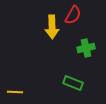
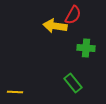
yellow arrow: moved 3 px right, 1 px up; rotated 100 degrees clockwise
green cross: rotated 18 degrees clockwise
green rectangle: rotated 30 degrees clockwise
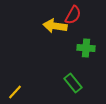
yellow line: rotated 49 degrees counterclockwise
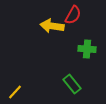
yellow arrow: moved 3 px left
green cross: moved 1 px right, 1 px down
green rectangle: moved 1 px left, 1 px down
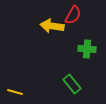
yellow line: rotated 63 degrees clockwise
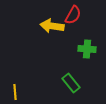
green rectangle: moved 1 px left, 1 px up
yellow line: rotated 70 degrees clockwise
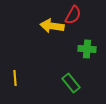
yellow line: moved 14 px up
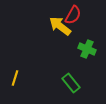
yellow arrow: moved 8 px right; rotated 30 degrees clockwise
green cross: rotated 18 degrees clockwise
yellow line: rotated 21 degrees clockwise
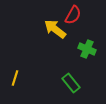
yellow arrow: moved 5 px left, 3 px down
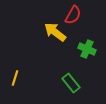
yellow arrow: moved 3 px down
